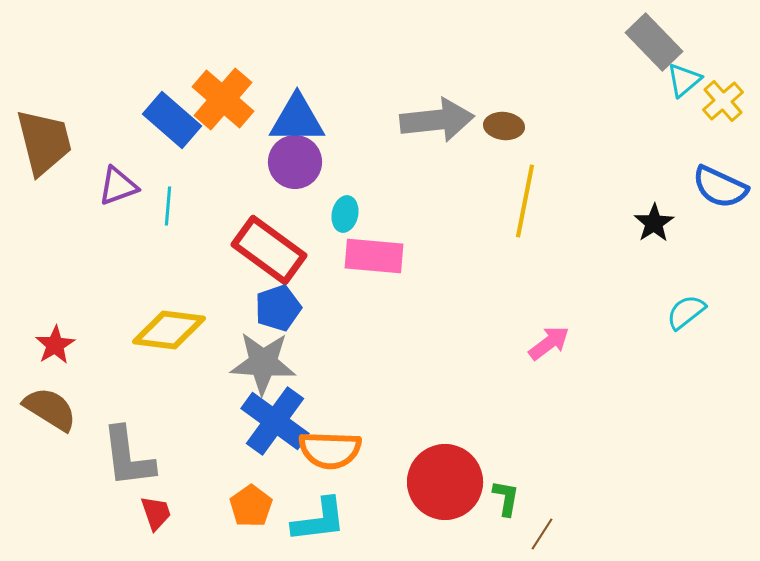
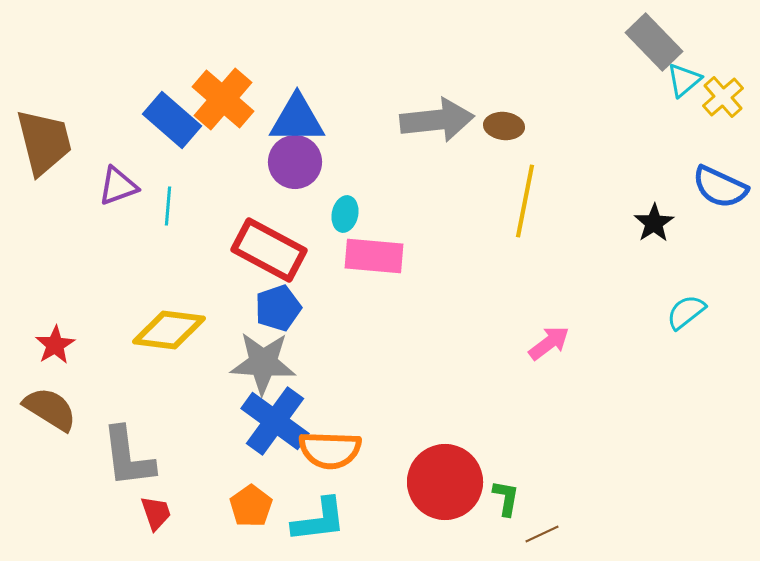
yellow cross: moved 4 px up
red rectangle: rotated 8 degrees counterclockwise
brown line: rotated 32 degrees clockwise
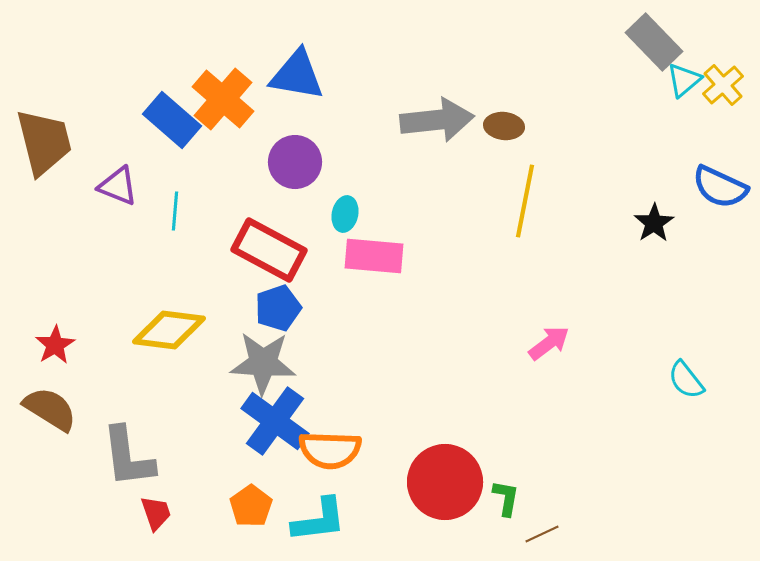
yellow cross: moved 12 px up
blue triangle: moved 44 px up; rotated 10 degrees clockwise
purple triangle: rotated 42 degrees clockwise
cyan line: moved 7 px right, 5 px down
cyan semicircle: moved 68 px down; rotated 90 degrees counterclockwise
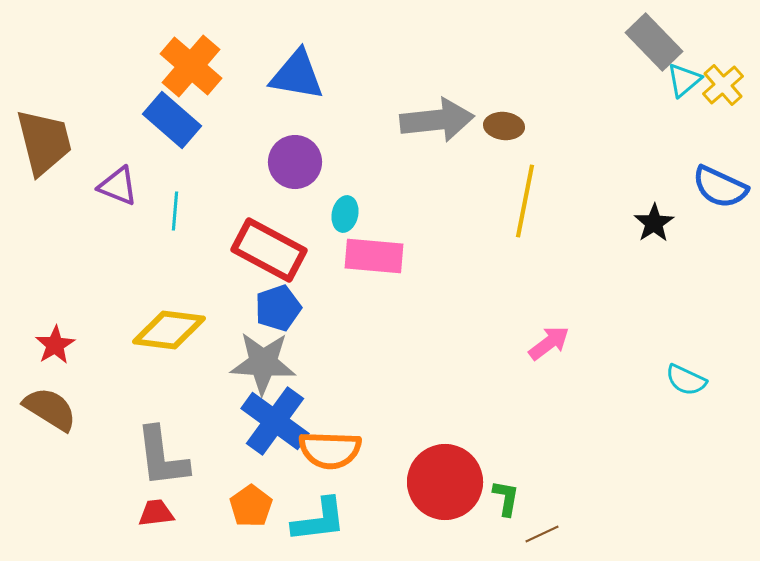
orange cross: moved 32 px left, 33 px up
cyan semicircle: rotated 27 degrees counterclockwise
gray L-shape: moved 34 px right
red trapezoid: rotated 78 degrees counterclockwise
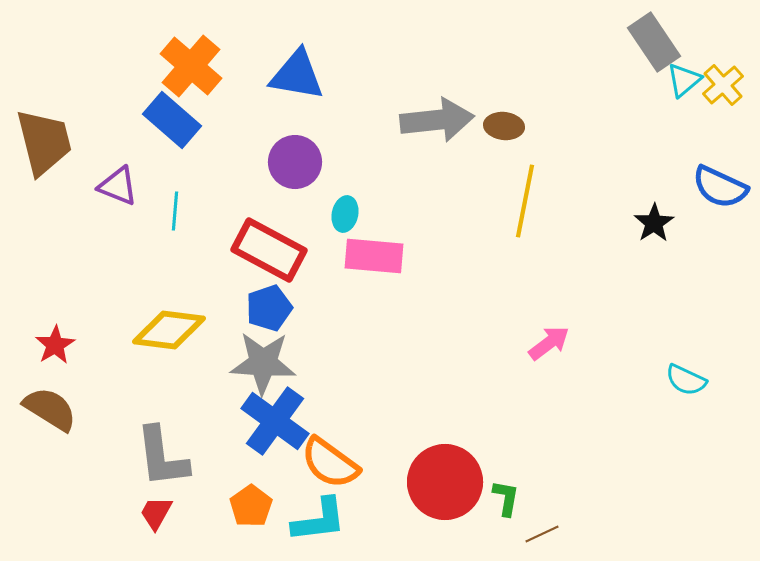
gray rectangle: rotated 10 degrees clockwise
blue pentagon: moved 9 px left
orange semicircle: moved 13 px down; rotated 34 degrees clockwise
red trapezoid: rotated 54 degrees counterclockwise
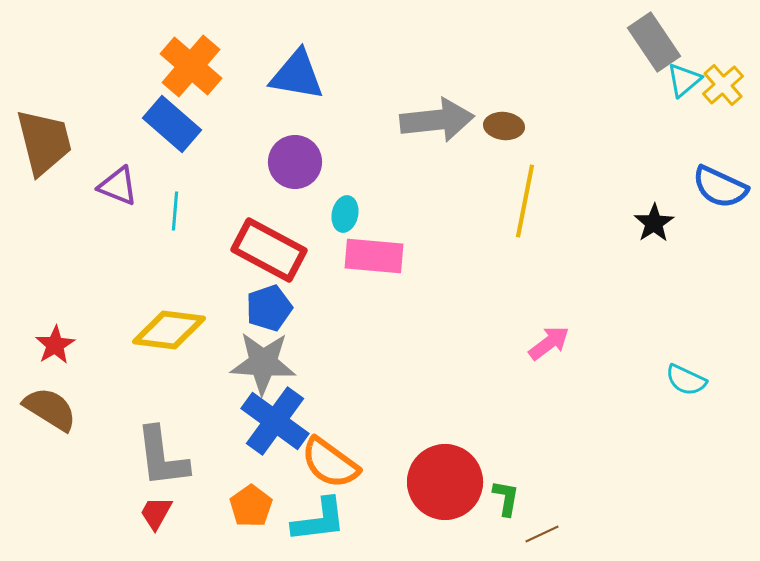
blue rectangle: moved 4 px down
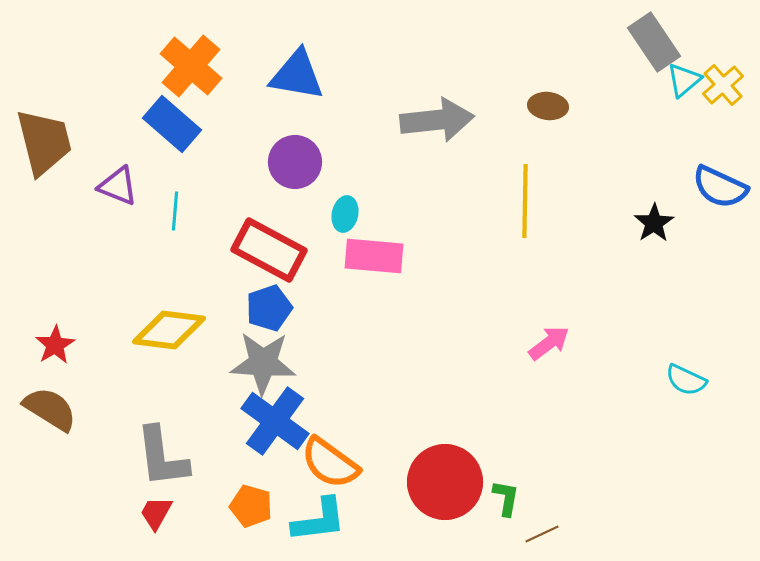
brown ellipse: moved 44 px right, 20 px up
yellow line: rotated 10 degrees counterclockwise
orange pentagon: rotated 21 degrees counterclockwise
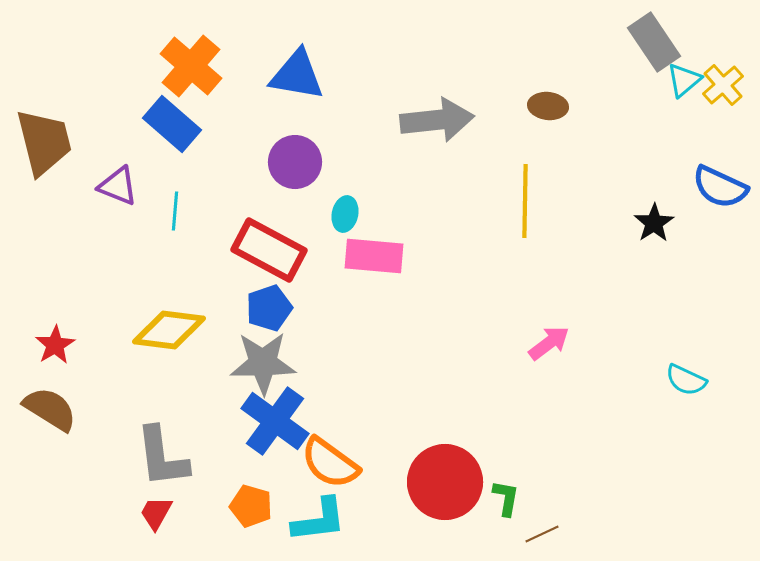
gray star: rotated 4 degrees counterclockwise
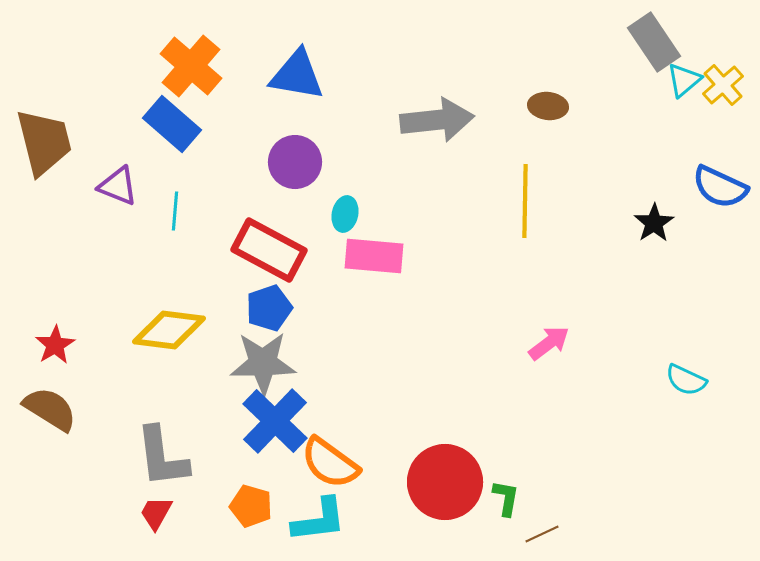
blue cross: rotated 8 degrees clockwise
